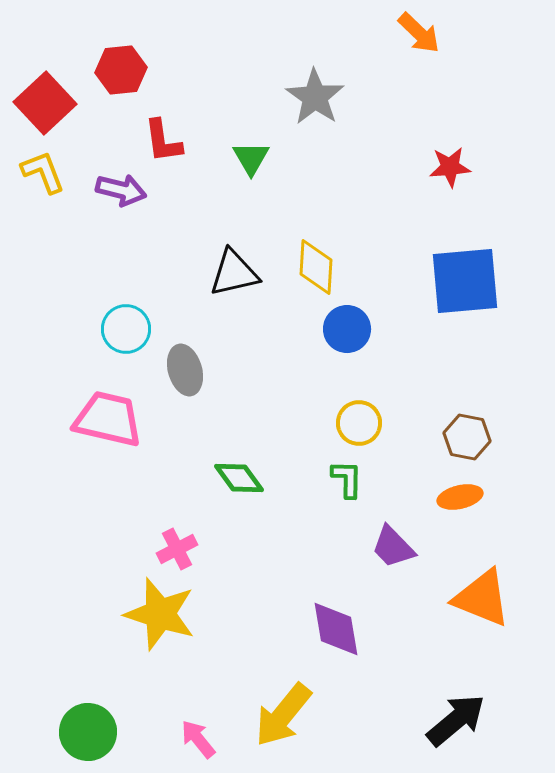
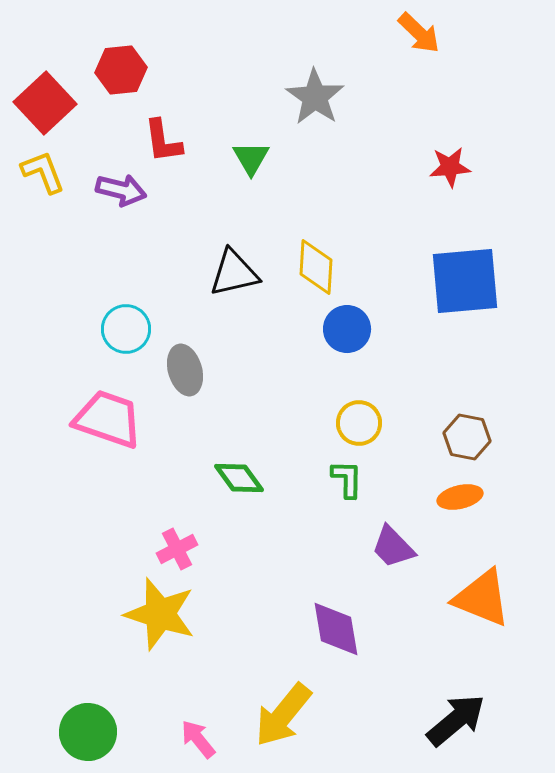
pink trapezoid: rotated 6 degrees clockwise
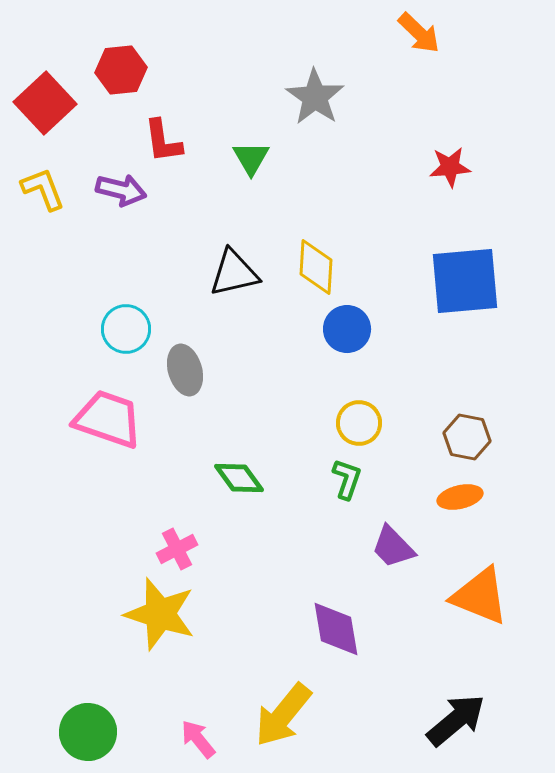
yellow L-shape: moved 17 px down
green L-shape: rotated 18 degrees clockwise
orange triangle: moved 2 px left, 2 px up
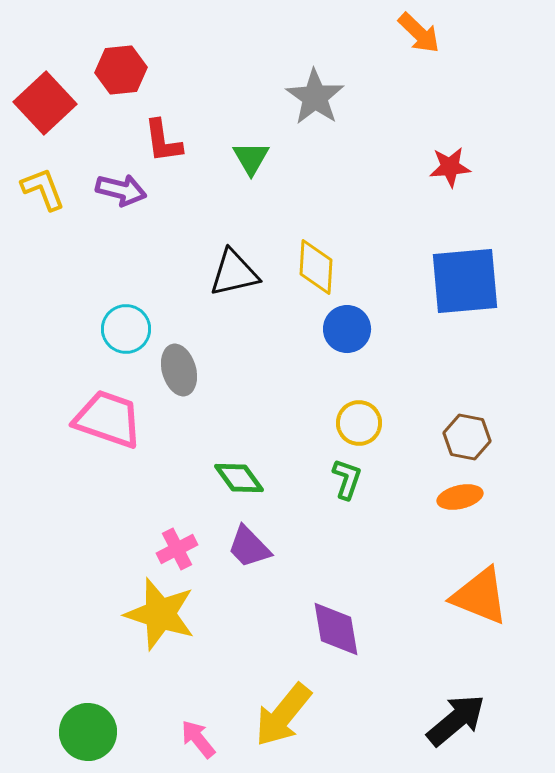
gray ellipse: moved 6 px left
purple trapezoid: moved 144 px left
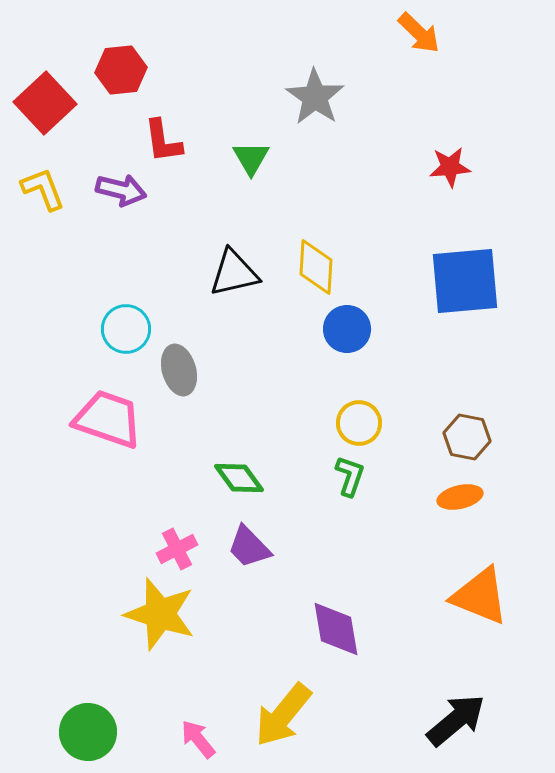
green L-shape: moved 3 px right, 3 px up
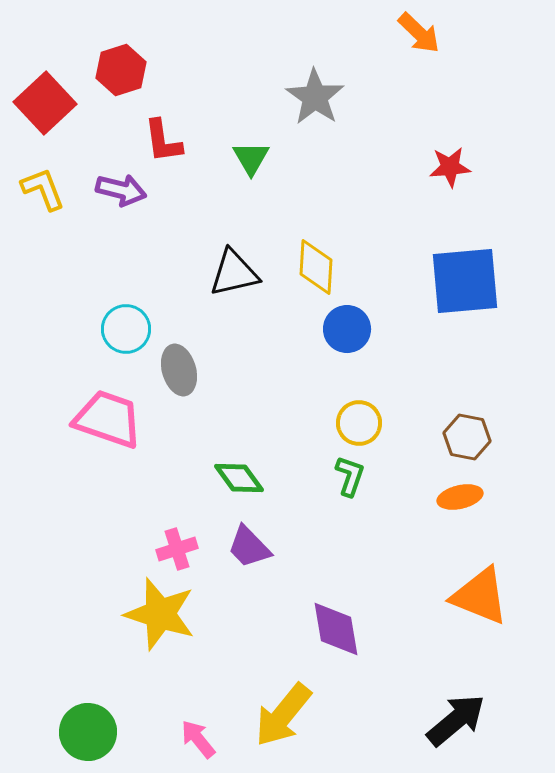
red hexagon: rotated 12 degrees counterclockwise
pink cross: rotated 9 degrees clockwise
